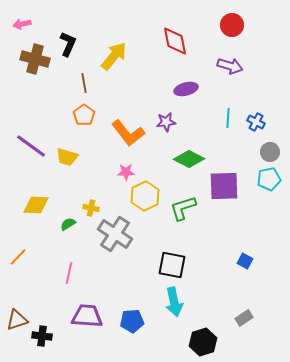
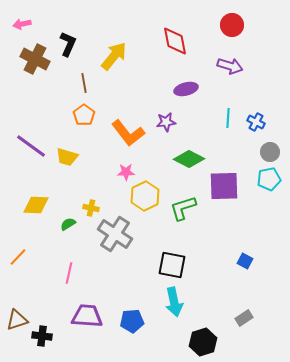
brown cross: rotated 12 degrees clockwise
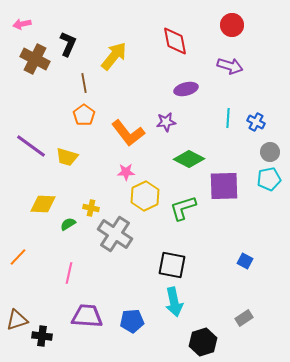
yellow diamond: moved 7 px right, 1 px up
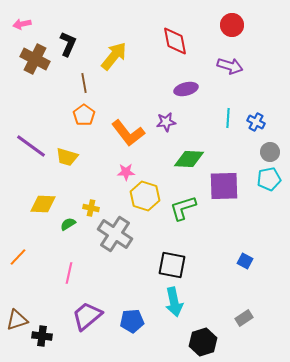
green diamond: rotated 24 degrees counterclockwise
yellow hexagon: rotated 16 degrees counterclockwise
purple trapezoid: rotated 44 degrees counterclockwise
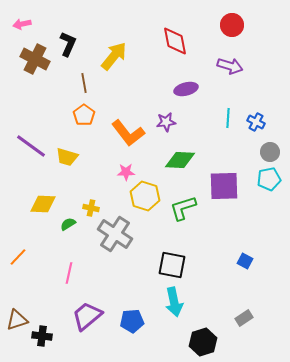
green diamond: moved 9 px left, 1 px down
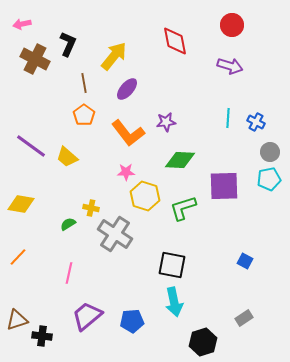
purple ellipse: moved 59 px left; rotated 35 degrees counterclockwise
yellow trapezoid: rotated 25 degrees clockwise
yellow diamond: moved 22 px left; rotated 8 degrees clockwise
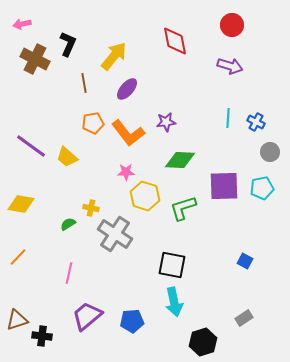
orange pentagon: moved 9 px right, 8 px down; rotated 25 degrees clockwise
cyan pentagon: moved 7 px left, 9 px down
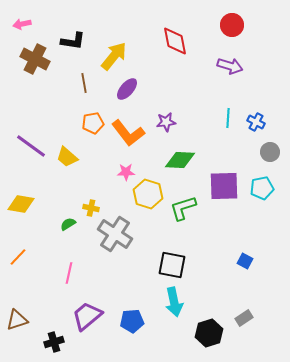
black L-shape: moved 5 px right, 3 px up; rotated 75 degrees clockwise
yellow hexagon: moved 3 px right, 2 px up
black cross: moved 12 px right, 6 px down; rotated 24 degrees counterclockwise
black hexagon: moved 6 px right, 9 px up
